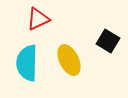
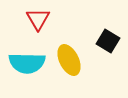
red triangle: rotated 35 degrees counterclockwise
cyan semicircle: rotated 90 degrees counterclockwise
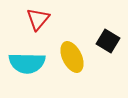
red triangle: rotated 10 degrees clockwise
yellow ellipse: moved 3 px right, 3 px up
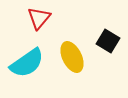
red triangle: moved 1 px right, 1 px up
cyan semicircle: rotated 36 degrees counterclockwise
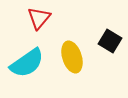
black square: moved 2 px right
yellow ellipse: rotated 8 degrees clockwise
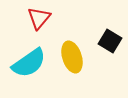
cyan semicircle: moved 2 px right
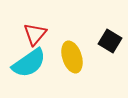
red triangle: moved 4 px left, 16 px down
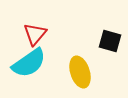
black square: rotated 15 degrees counterclockwise
yellow ellipse: moved 8 px right, 15 px down
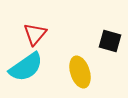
cyan semicircle: moved 3 px left, 4 px down
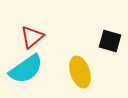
red triangle: moved 3 px left, 3 px down; rotated 10 degrees clockwise
cyan semicircle: moved 2 px down
